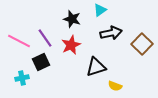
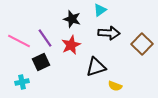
black arrow: moved 2 px left; rotated 15 degrees clockwise
cyan cross: moved 4 px down
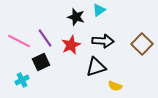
cyan triangle: moved 1 px left
black star: moved 4 px right, 2 px up
black arrow: moved 6 px left, 8 px down
cyan cross: moved 2 px up; rotated 16 degrees counterclockwise
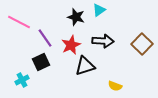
pink line: moved 19 px up
black triangle: moved 11 px left, 1 px up
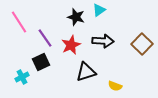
pink line: rotated 30 degrees clockwise
black triangle: moved 1 px right, 6 px down
cyan cross: moved 3 px up
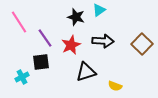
black square: rotated 18 degrees clockwise
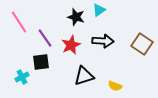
brown square: rotated 10 degrees counterclockwise
black triangle: moved 2 px left, 4 px down
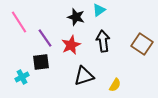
black arrow: rotated 100 degrees counterclockwise
yellow semicircle: moved 1 px up; rotated 80 degrees counterclockwise
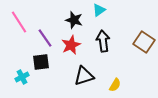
black star: moved 2 px left, 3 px down
brown square: moved 2 px right, 2 px up
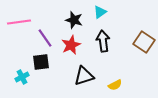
cyan triangle: moved 1 px right, 2 px down
pink line: rotated 65 degrees counterclockwise
yellow semicircle: rotated 32 degrees clockwise
